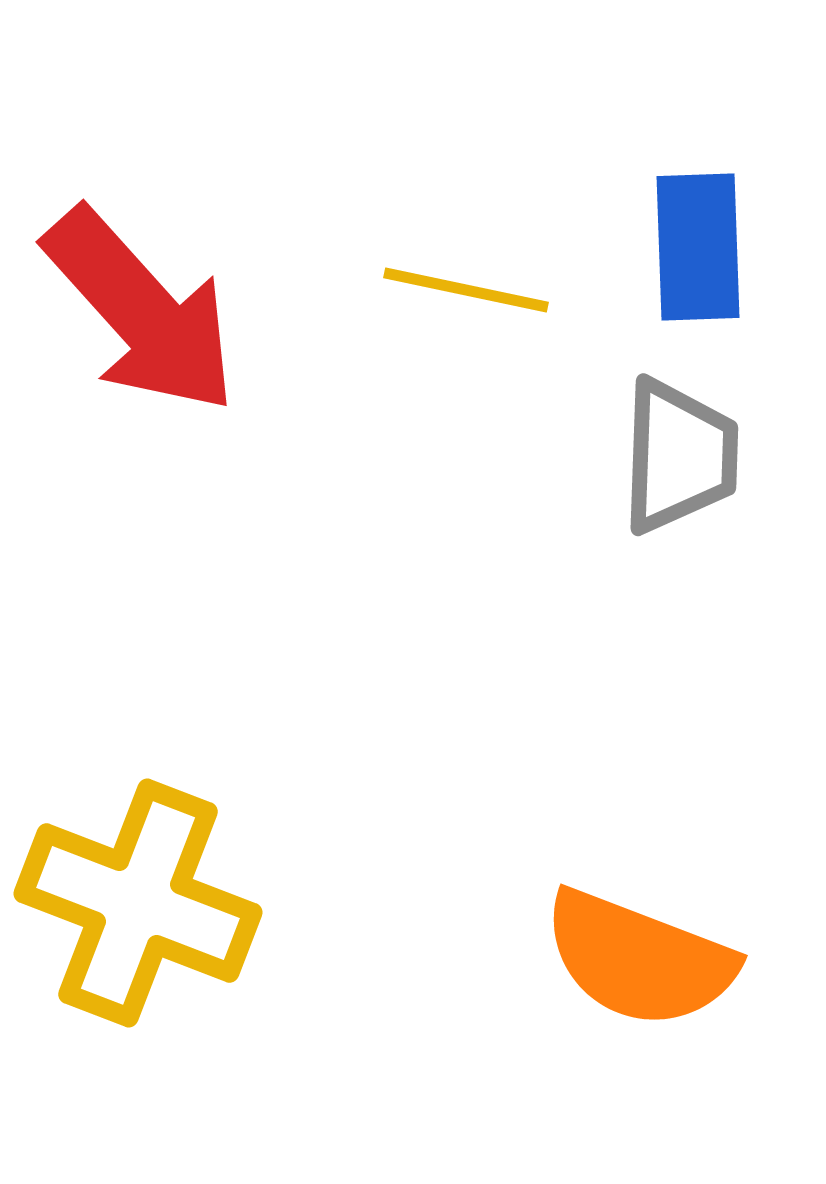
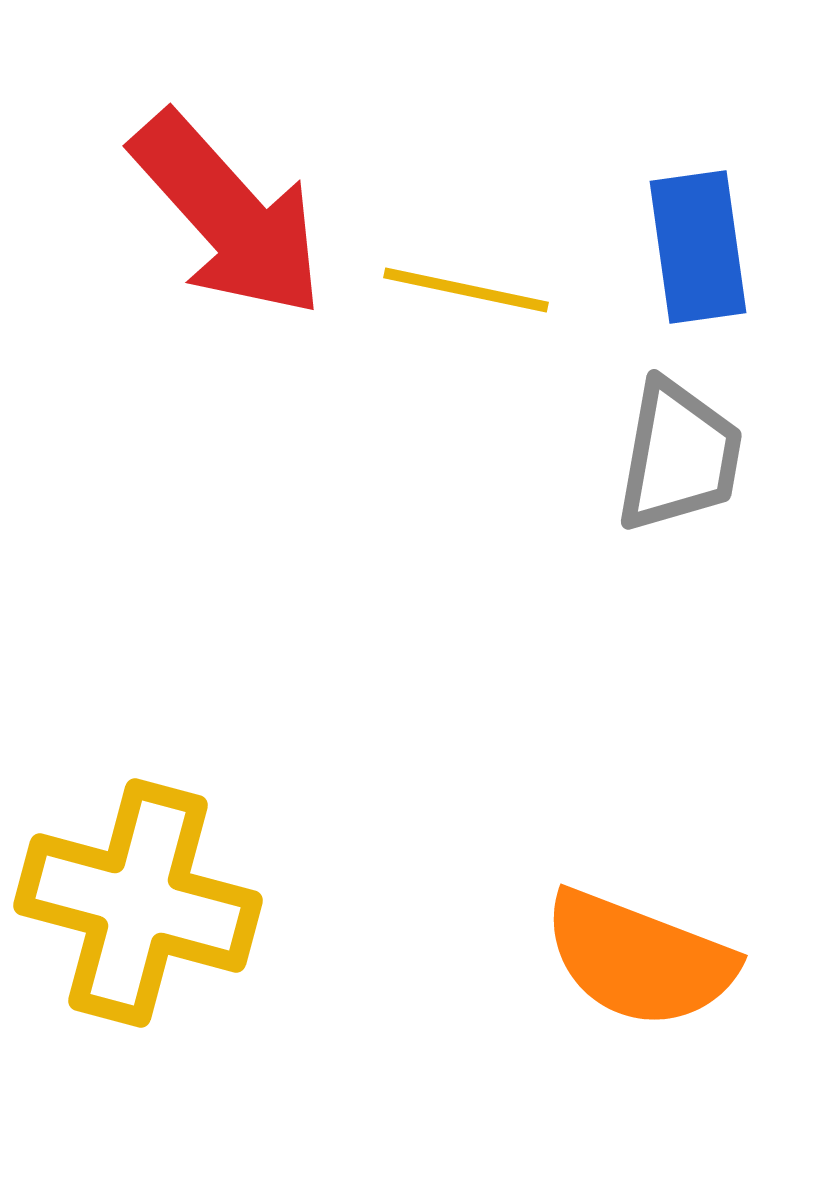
blue rectangle: rotated 6 degrees counterclockwise
red arrow: moved 87 px right, 96 px up
gray trapezoid: rotated 8 degrees clockwise
yellow cross: rotated 6 degrees counterclockwise
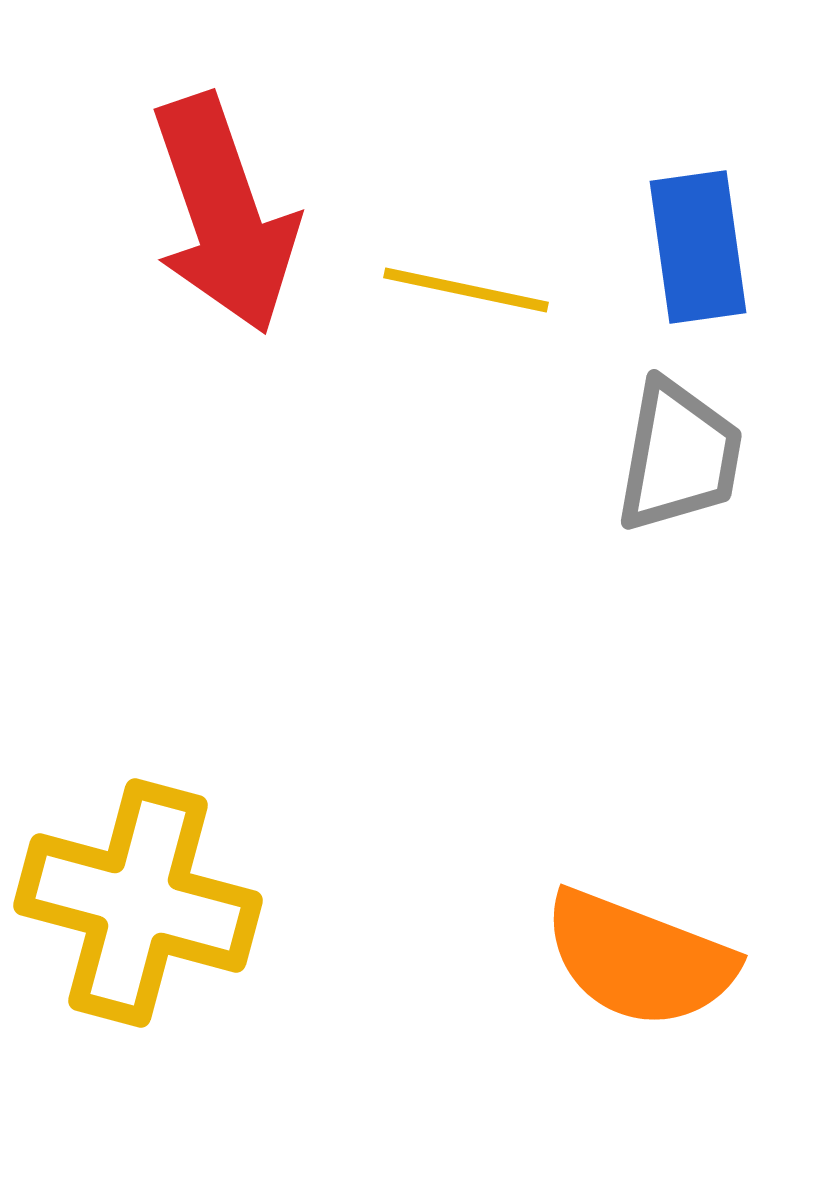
red arrow: moved 4 px left, 1 px up; rotated 23 degrees clockwise
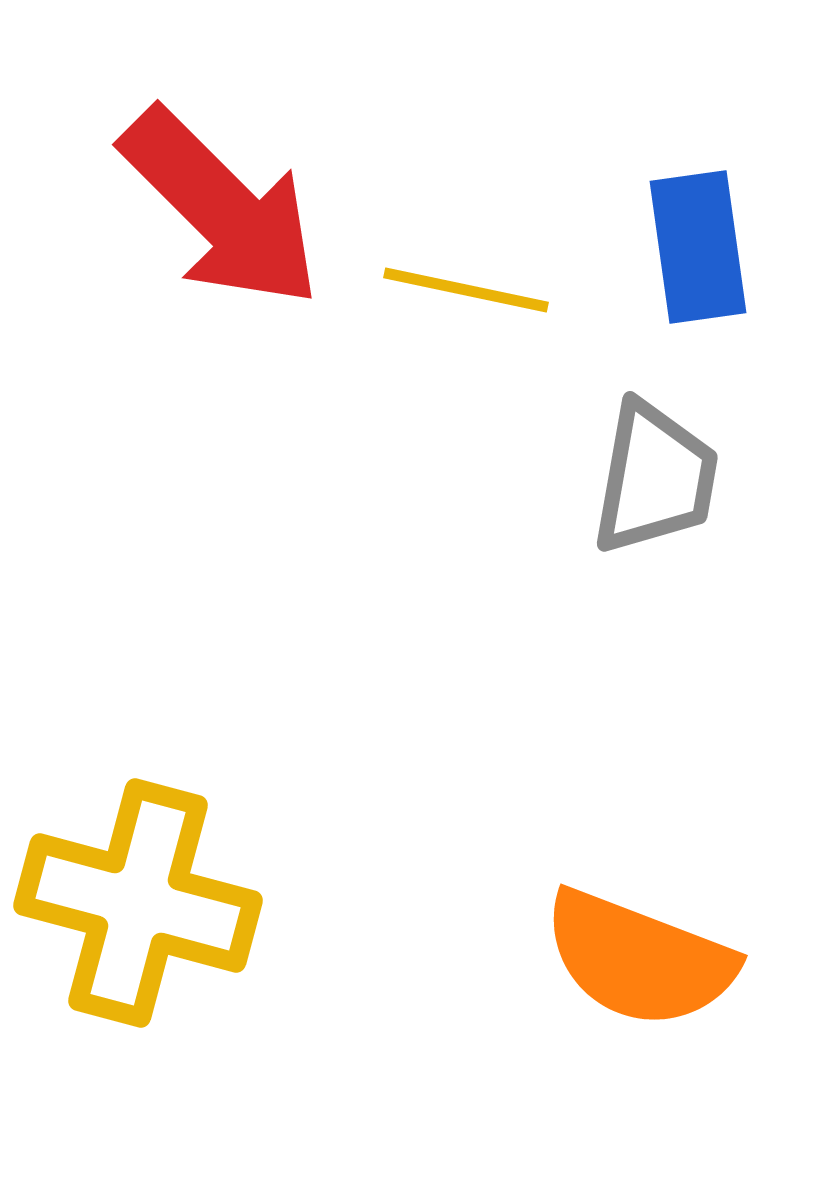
red arrow: moved 3 px left, 6 px up; rotated 26 degrees counterclockwise
gray trapezoid: moved 24 px left, 22 px down
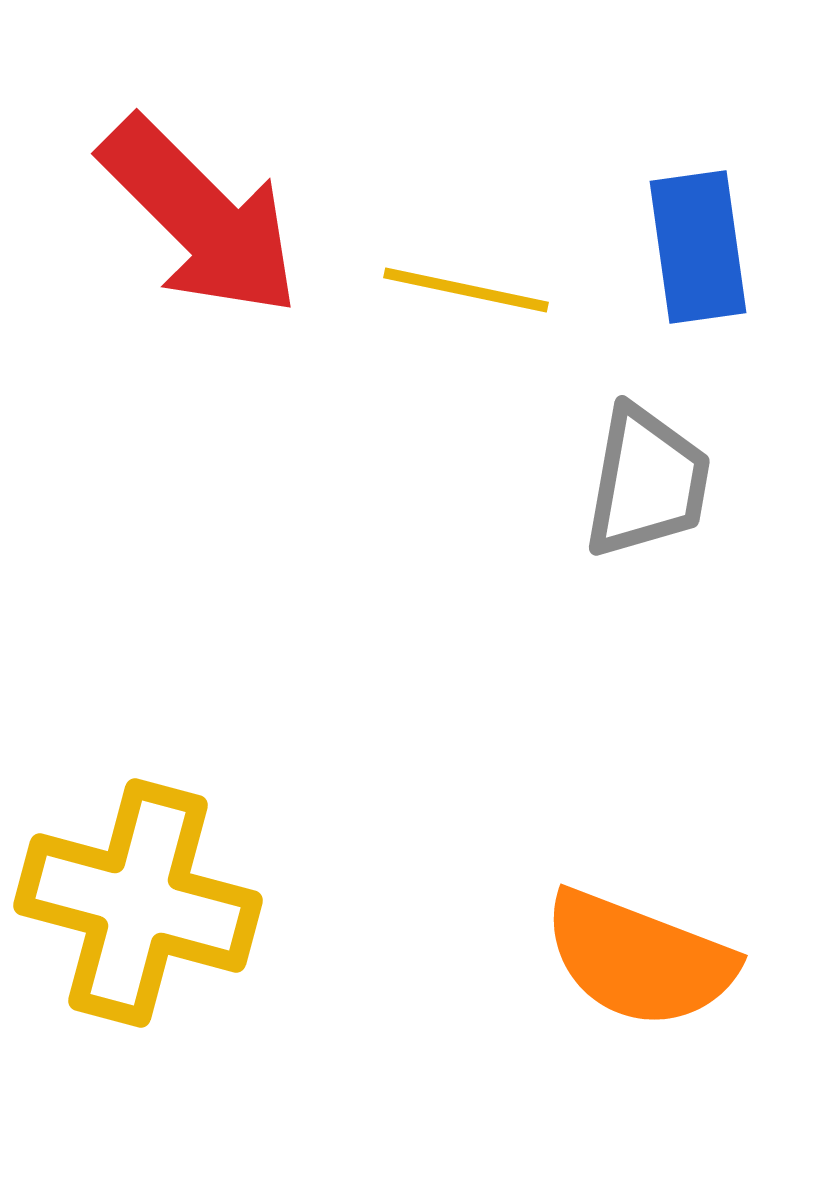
red arrow: moved 21 px left, 9 px down
gray trapezoid: moved 8 px left, 4 px down
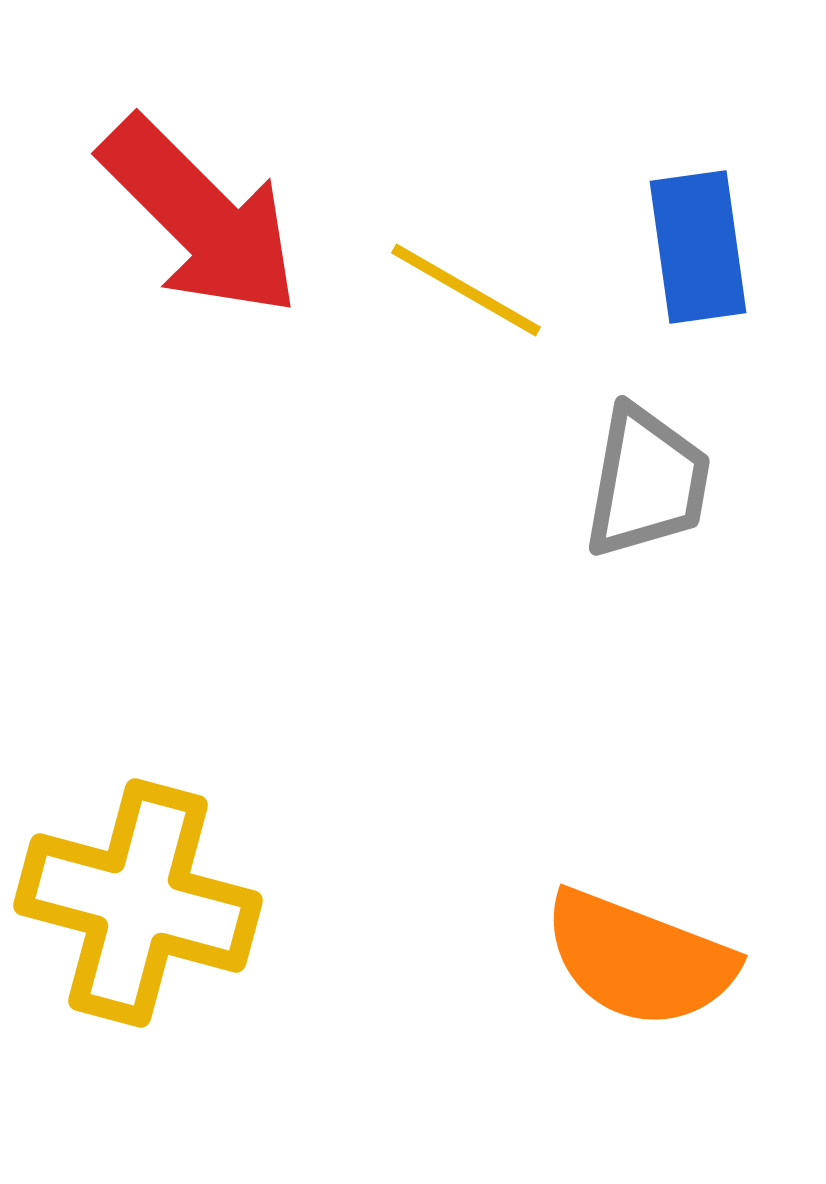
yellow line: rotated 18 degrees clockwise
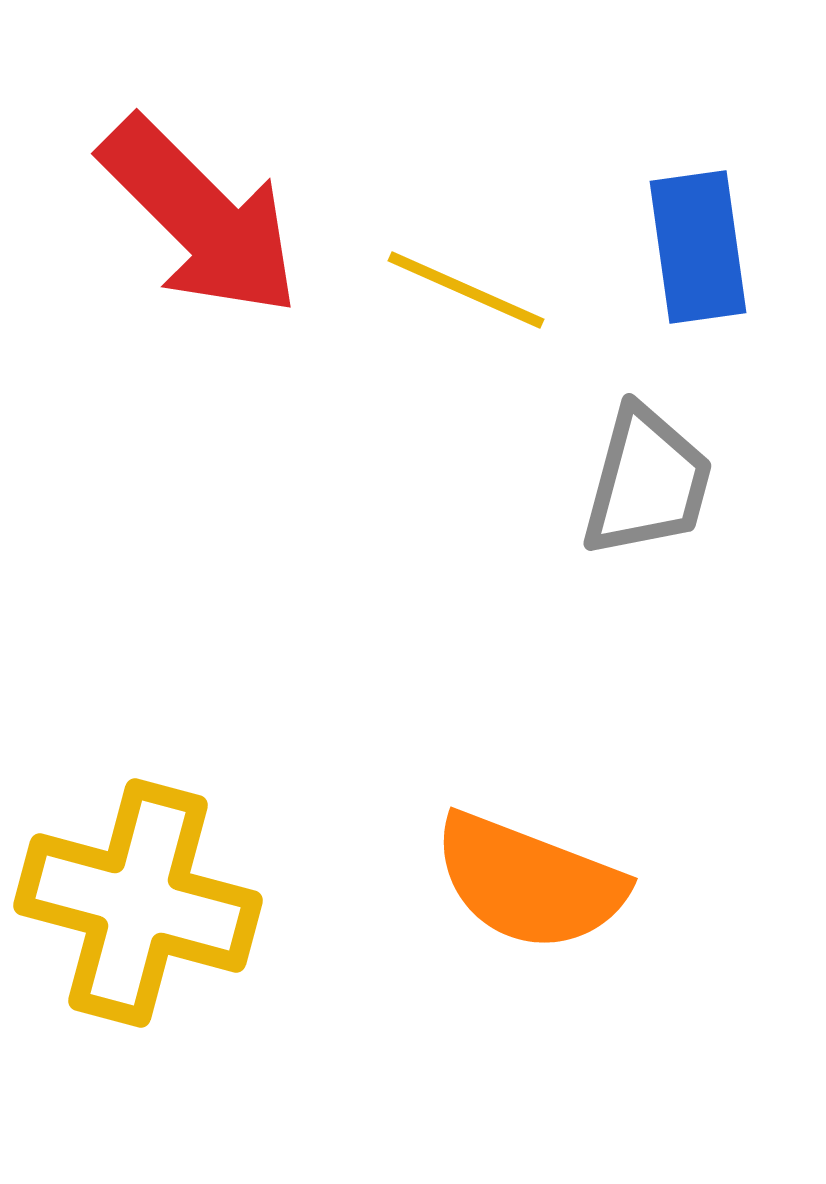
yellow line: rotated 6 degrees counterclockwise
gray trapezoid: rotated 5 degrees clockwise
orange semicircle: moved 110 px left, 77 px up
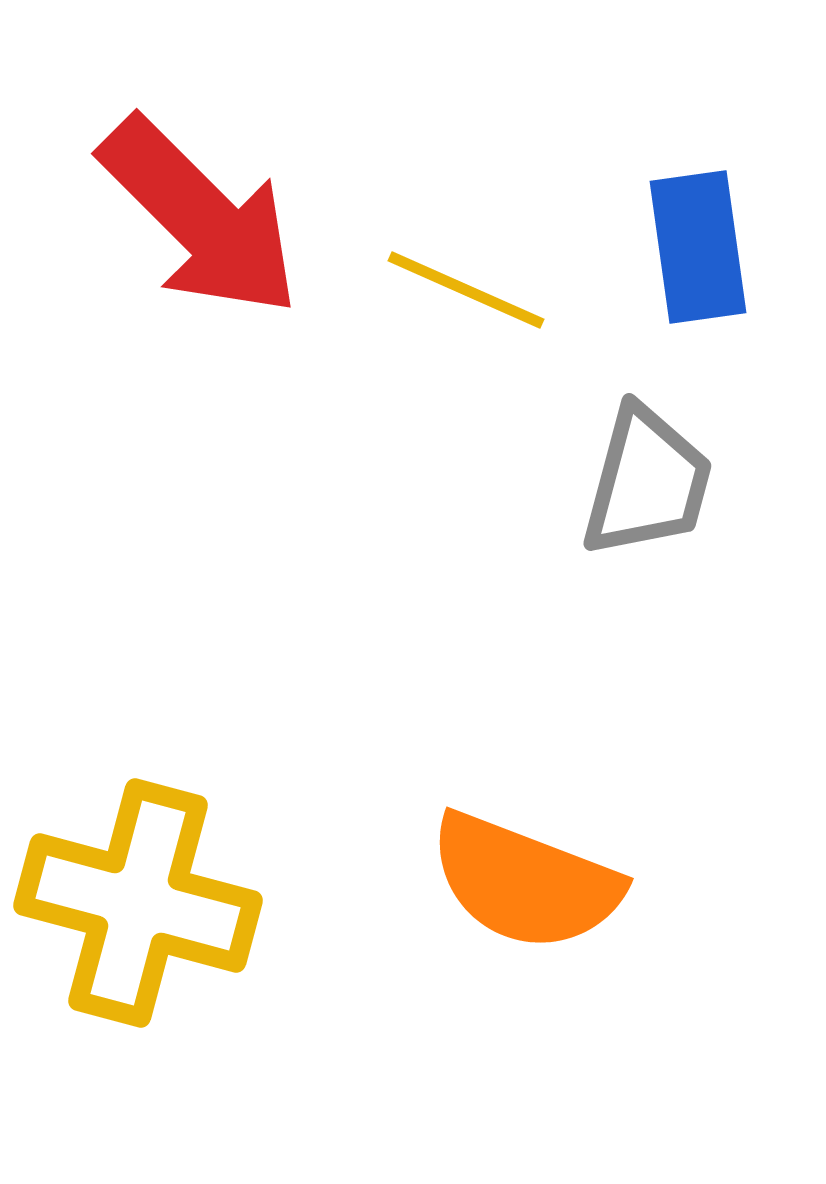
orange semicircle: moved 4 px left
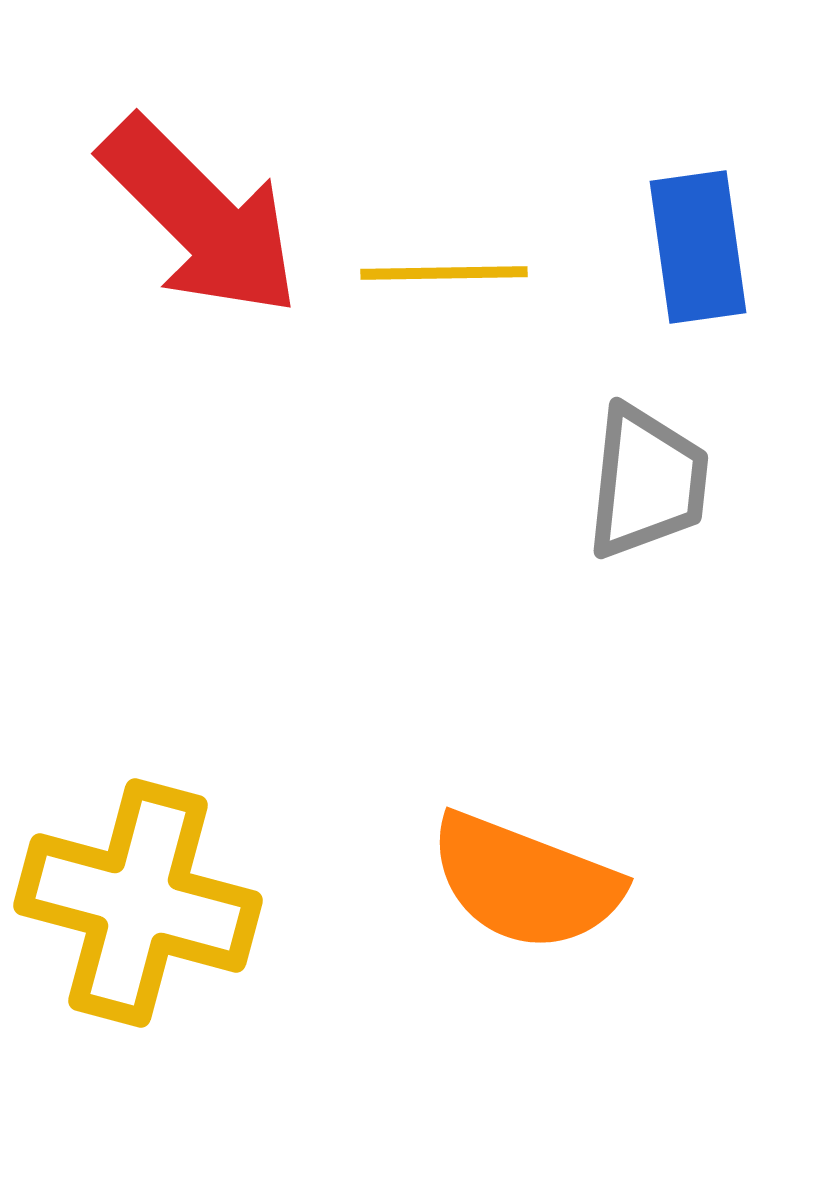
yellow line: moved 22 px left, 17 px up; rotated 25 degrees counterclockwise
gray trapezoid: rotated 9 degrees counterclockwise
